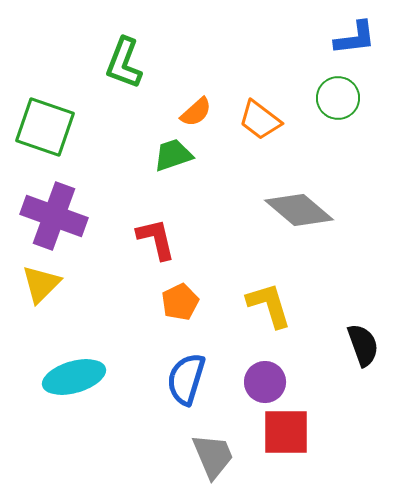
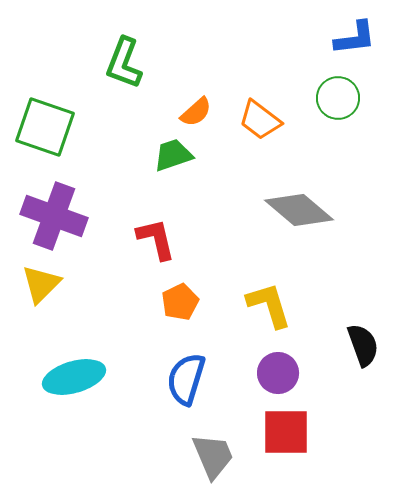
purple circle: moved 13 px right, 9 px up
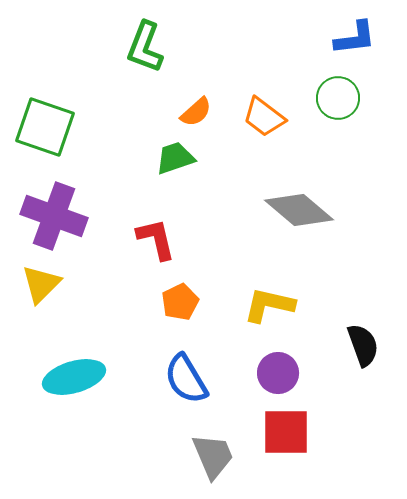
green L-shape: moved 21 px right, 16 px up
orange trapezoid: moved 4 px right, 3 px up
green trapezoid: moved 2 px right, 3 px down
yellow L-shape: rotated 60 degrees counterclockwise
blue semicircle: rotated 48 degrees counterclockwise
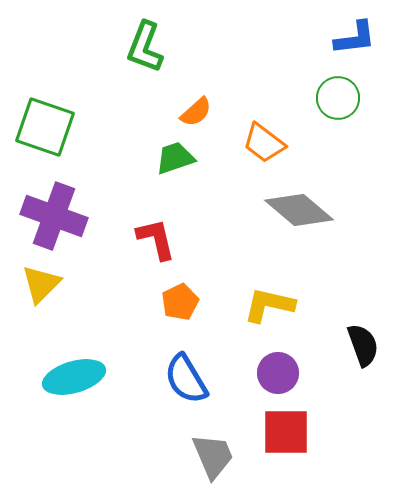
orange trapezoid: moved 26 px down
